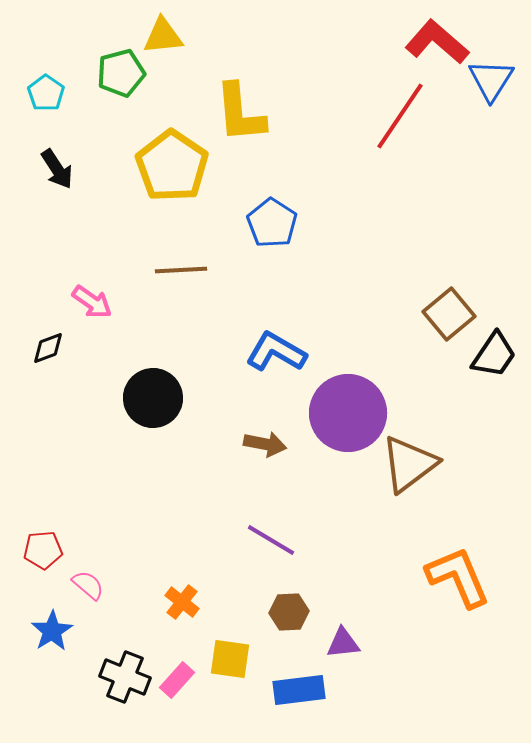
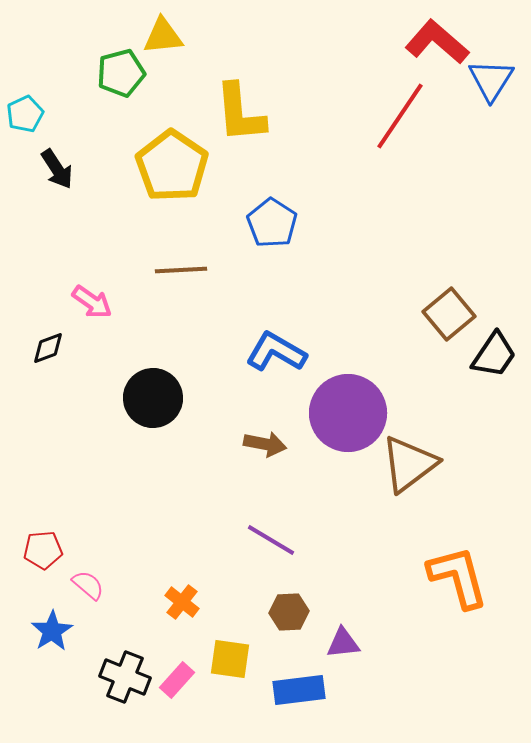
cyan pentagon: moved 21 px left, 21 px down; rotated 12 degrees clockwise
orange L-shape: rotated 8 degrees clockwise
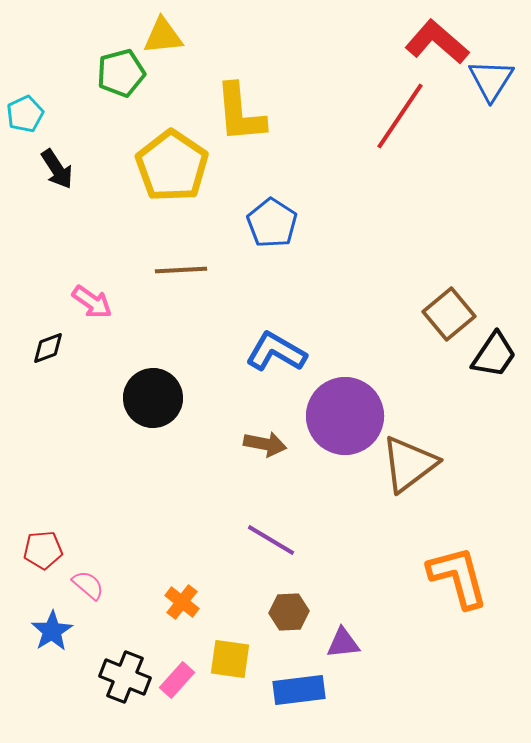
purple circle: moved 3 px left, 3 px down
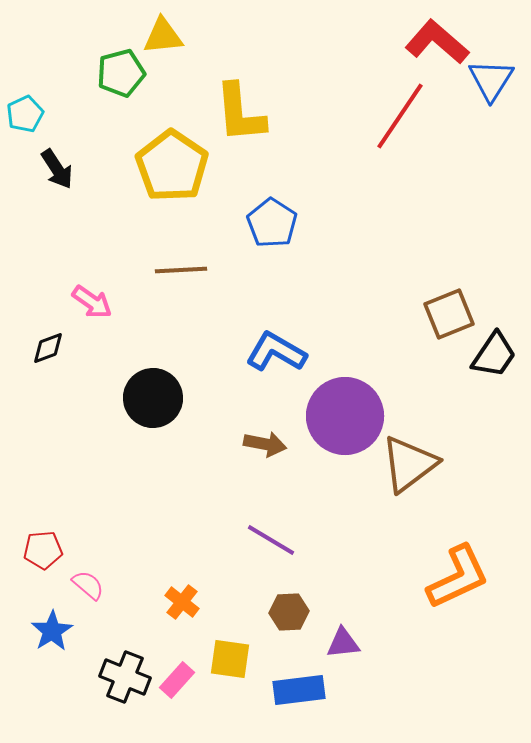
brown square: rotated 18 degrees clockwise
orange L-shape: rotated 80 degrees clockwise
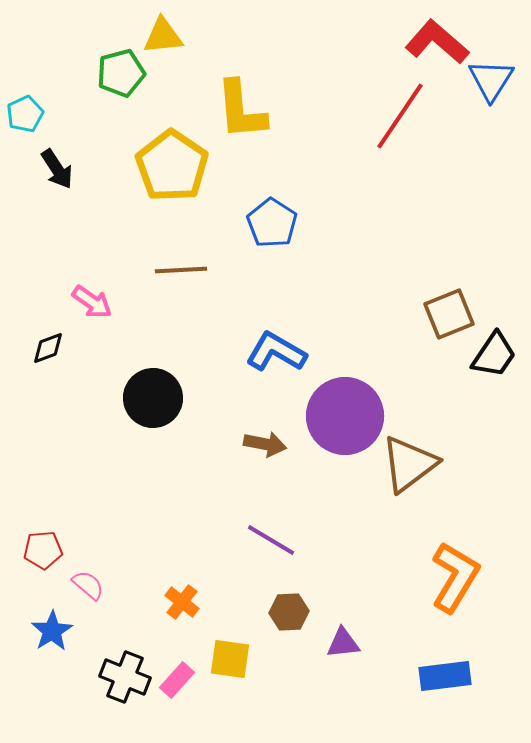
yellow L-shape: moved 1 px right, 3 px up
orange L-shape: moved 3 px left; rotated 34 degrees counterclockwise
blue rectangle: moved 146 px right, 14 px up
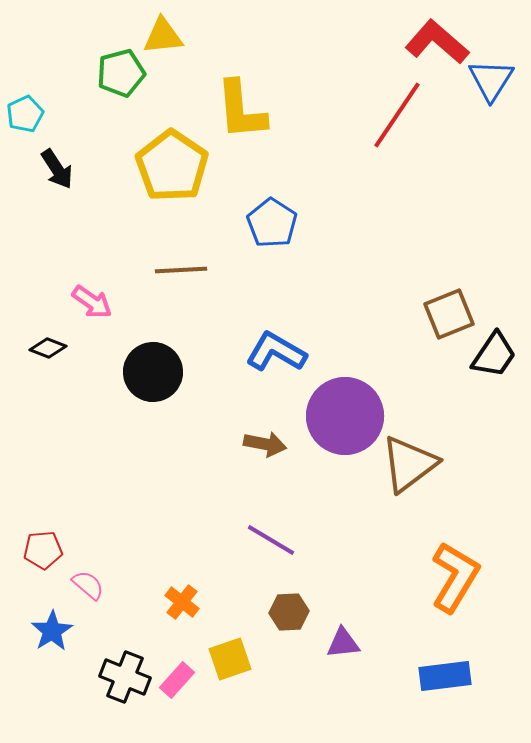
red line: moved 3 px left, 1 px up
black diamond: rotated 42 degrees clockwise
black circle: moved 26 px up
yellow square: rotated 27 degrees counterclockwise
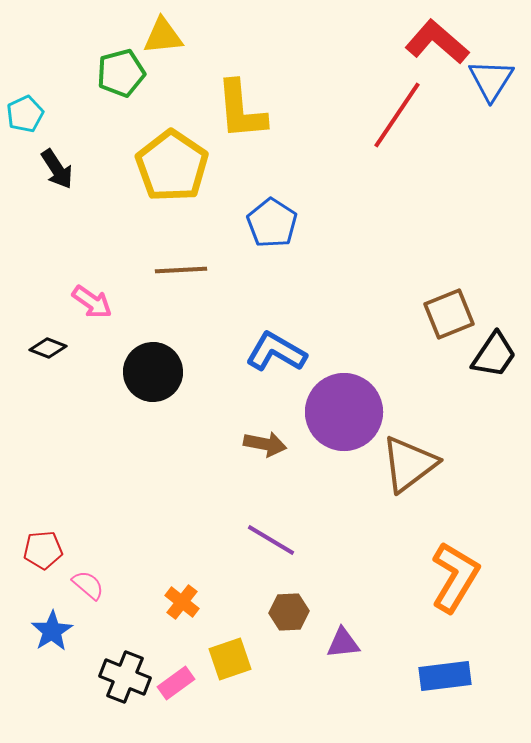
purple circle: moved 1 px left, 4 px up
pink rectangle: moved 1 px left, 3 px down; rotated 12 degrees clockwise
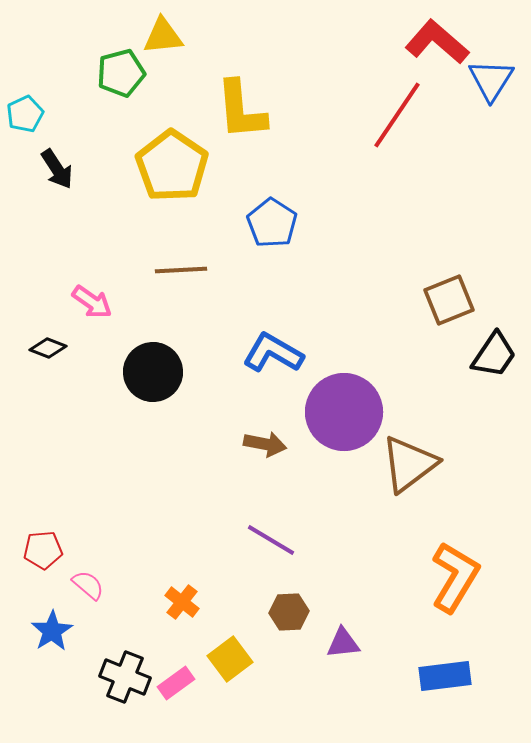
brown square: moved 14 px up
blue L-shape: moved 3 px left, 1 px down
yellow square: rotated 18 degrees counterclockwise
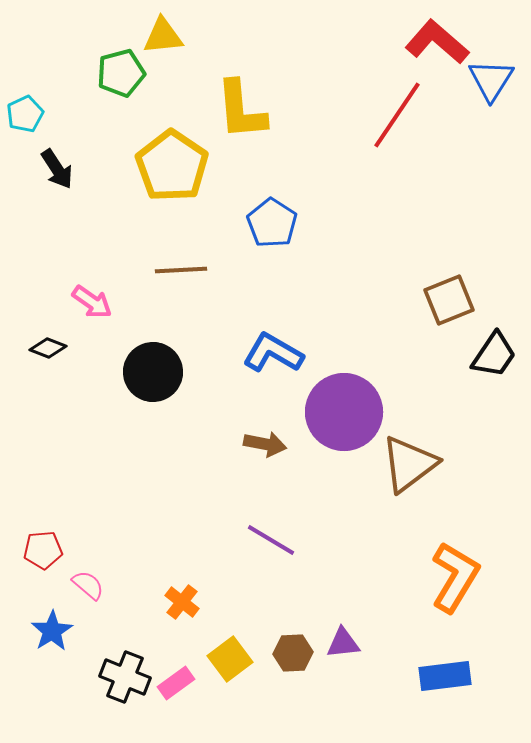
brown hexagon: moved 4 px right, 41 px down
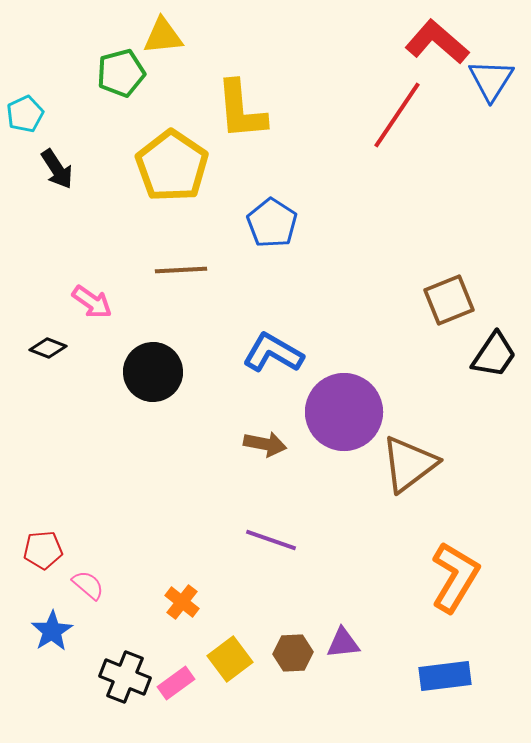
purple line: rotated 12 degrees counterclockwise
